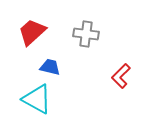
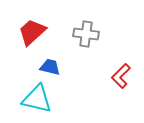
cyan triangle: rotated 16 degrees counterclockwise
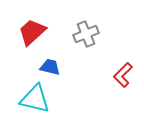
gray cross: rotated 30 degrees counterclockwise
red L-shape: moved 2 px right, 1 px up
cyan triangle: moved 2 px left
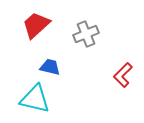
red trapezoid: moved 4 px right, 7 px up
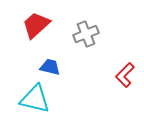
red L-shape: moved 2 px right
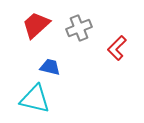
gray cross: moved 7 px left, 6 px up
red L-shape: moved 8 px left, 27 px up
